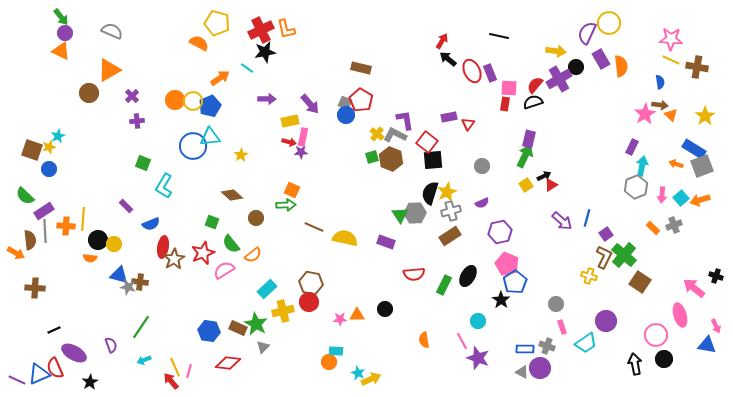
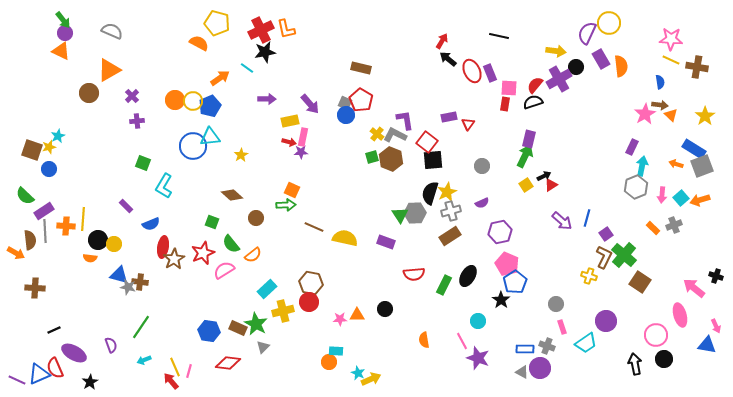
green arrow at (61, 17): moved 2 px right, 3 px down
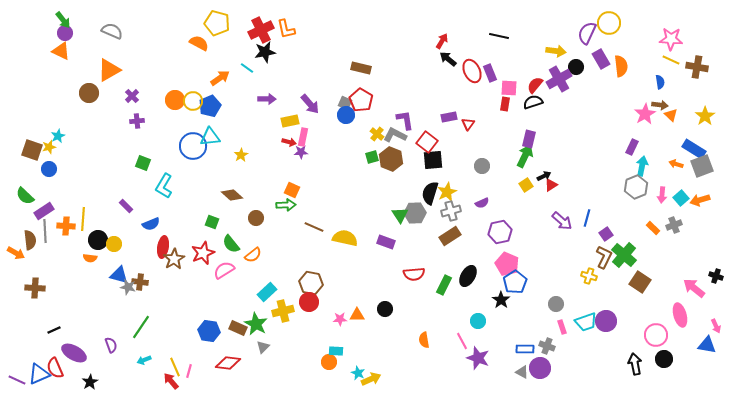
cyan rectangle at (267, 289): moved 3 px down
cyan trapezoid at (586, 343): moved 21 px up; rotated 15 degrees clockwise
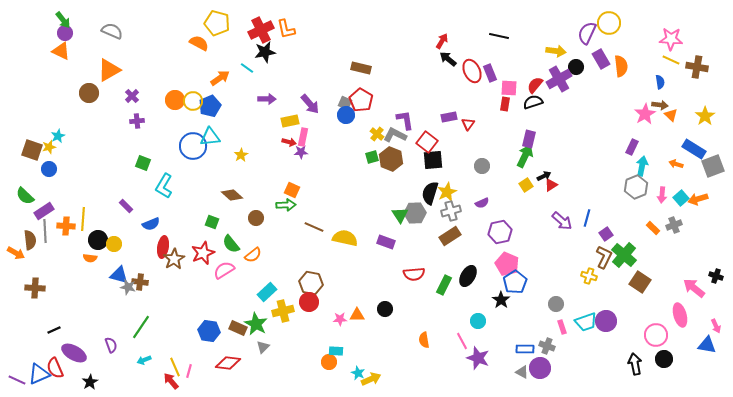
gray square at (702, 166): moved 11 px right
orange arrow at (700, 200): moved 2 px left, 1 px up
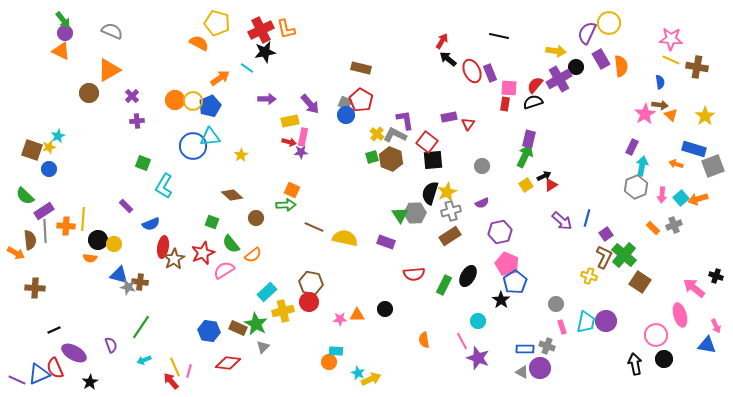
blue rectangle at (694, 149): rotated 15 degrees counterclockwise
cyan trapezoid at (586, 322): rotated 60 degrees counterclockwise
